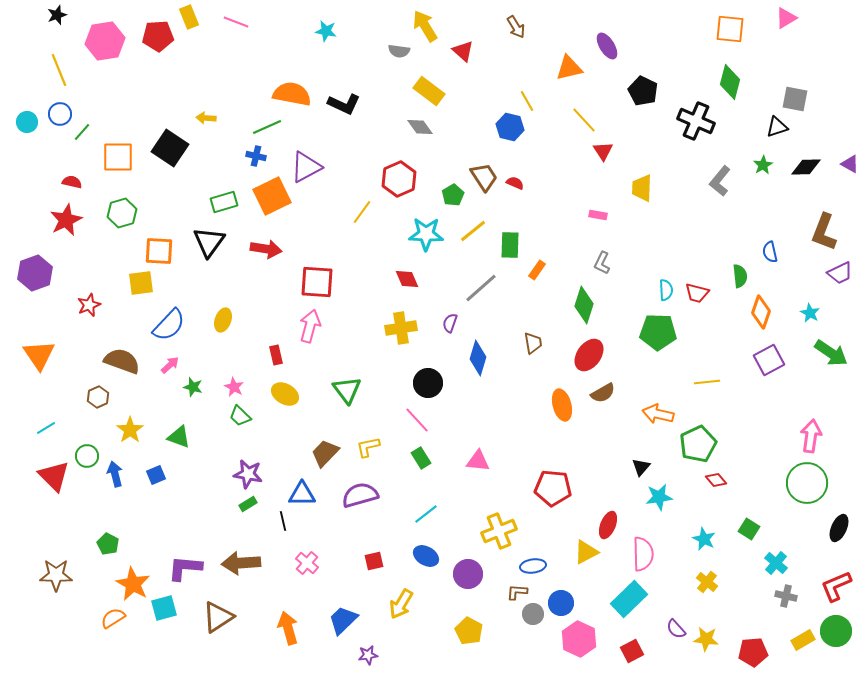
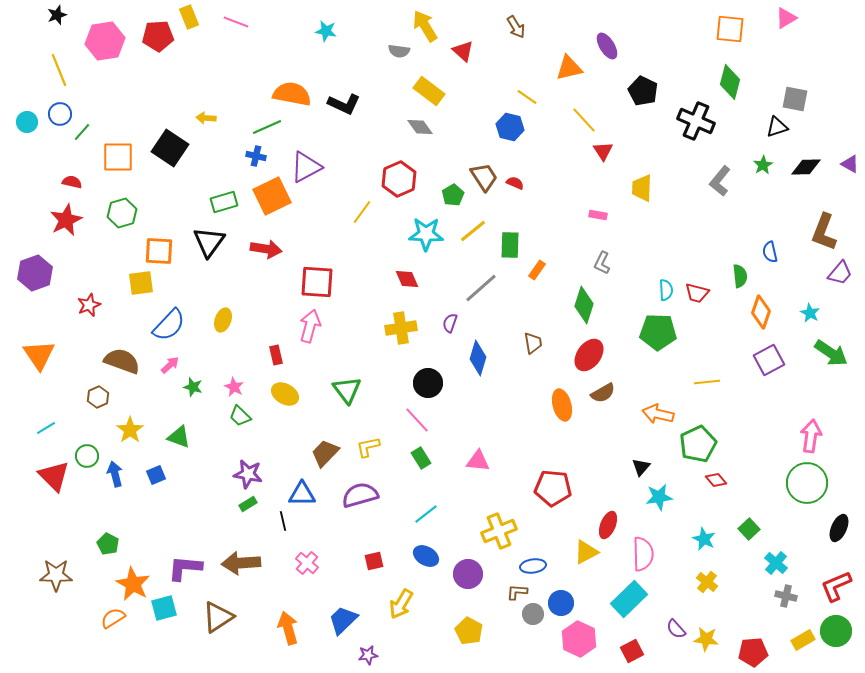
yellow line at (527, 101): moved 4 px up; rotated 25 degrees counterclockwise
purple trapezoid at (840, 273): rotated 24 degrees counterclockwise
green square at (749, 529): rotated 15 degrees clockwise
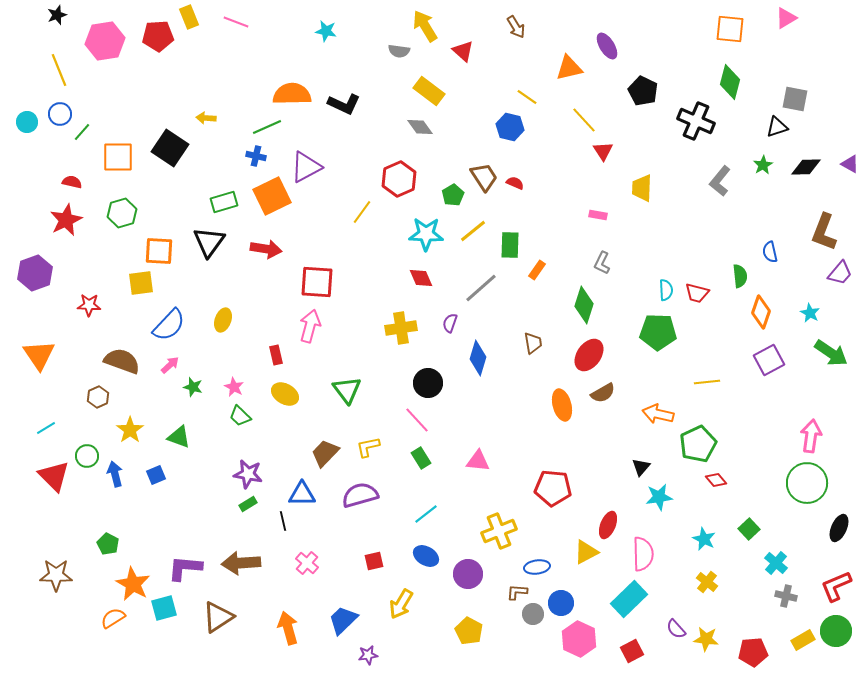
orange semicircle at (292, 94): rotated 12 degrees counterclockwise
red diamond at (407, 279): moved 14 px right, 1 px up
red star at (89, 305): rotated 25 degrees clockwise
blue ellipse at (533, 566): moved 4 px right, 1 px down
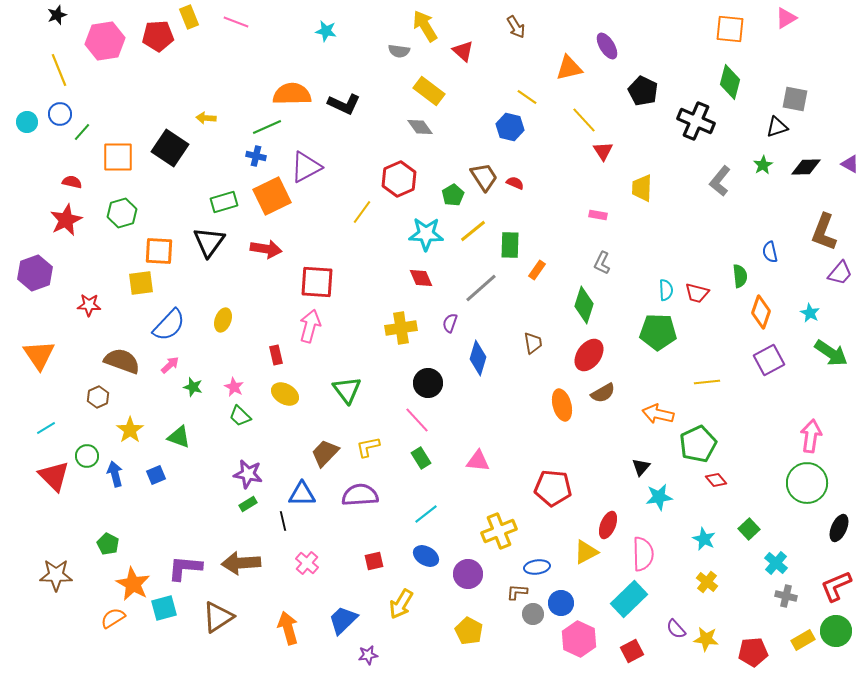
purple semicircle at (360, 495): rotated 12 degrees clockwise
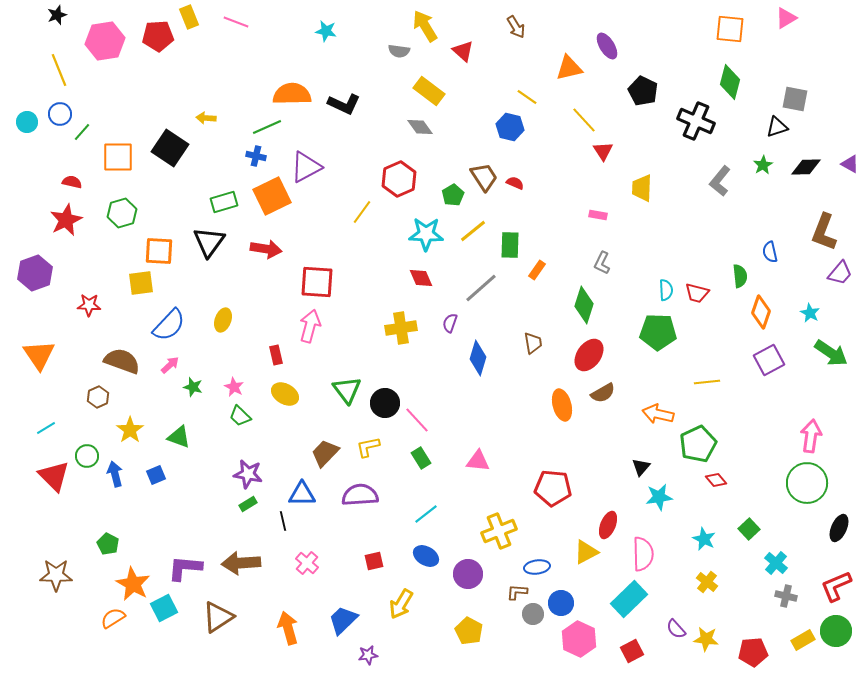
black circle at (428, 383): moved 43 px left, 20 px down
cyan square at (164, 608): rotated 12 degrees counterclockwise
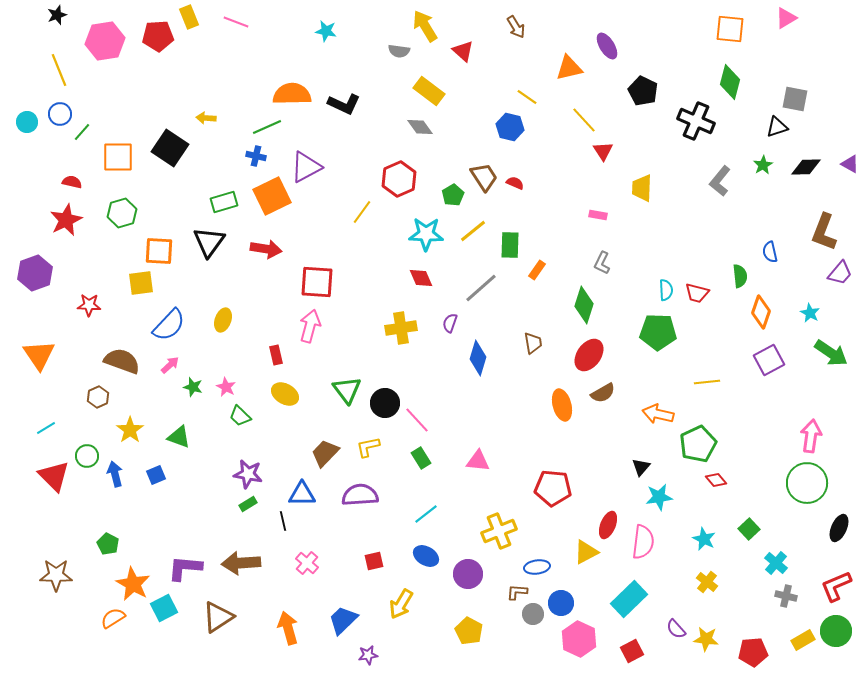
pink star at (234, 387): moved 8 px left
pink semicircle at (643, 554): moved 12 px up; rotated 8 degrees clockwise
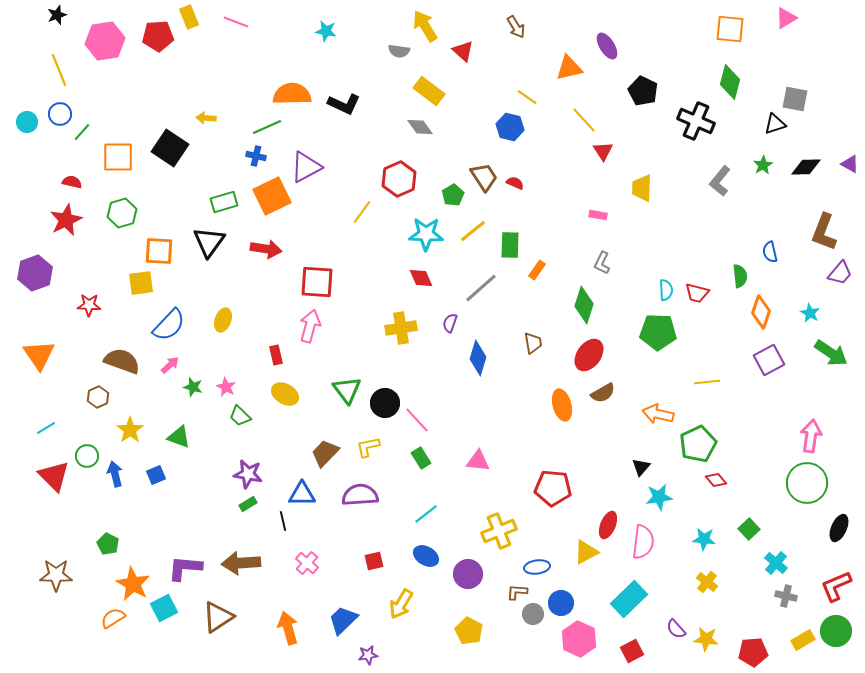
black triangle at (777, 127): moved 2 px left, 3 px up
cyan star at (704, 539): rotated 20 degrees counterclockwise
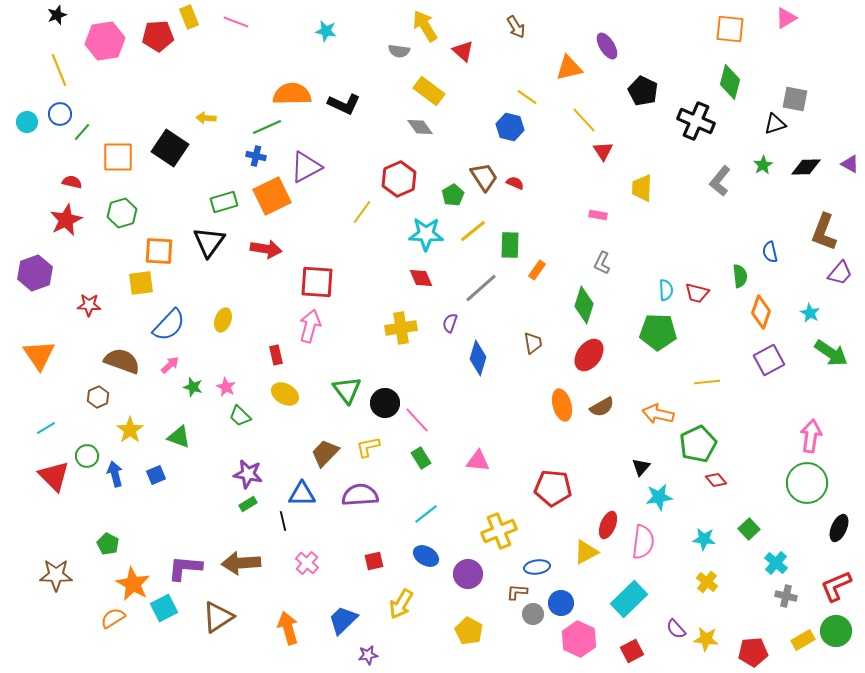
brown semicircle at (603, 393): moved 1 px left, 14 px down
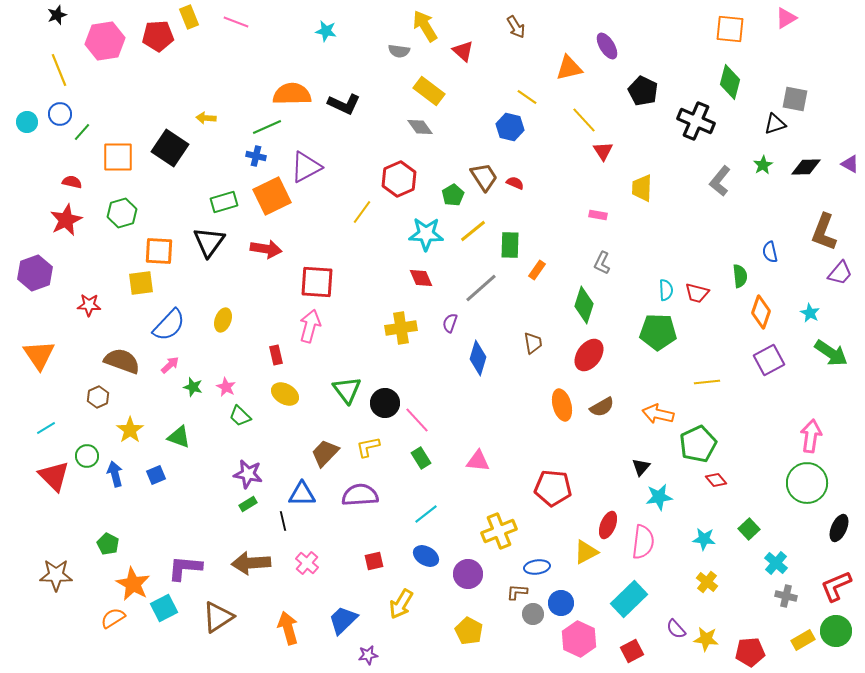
brown arrow at (241, 563): moved 10 px right
red pentagon at (753, 652): moved 3 px left
